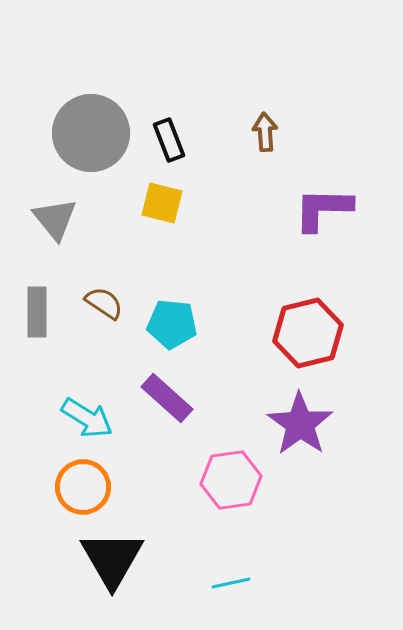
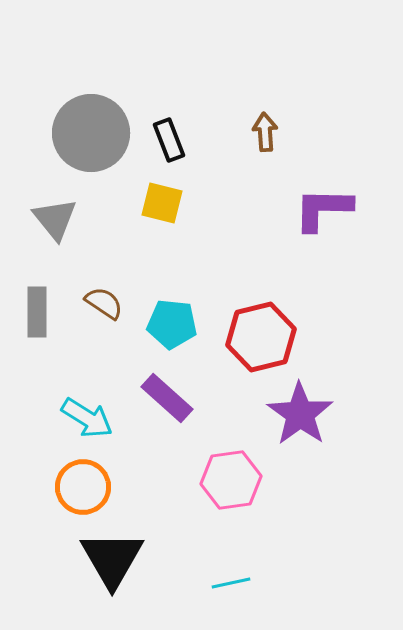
red hexagon: moved 47 px left, 4 px down
purple star: moved 10 px up
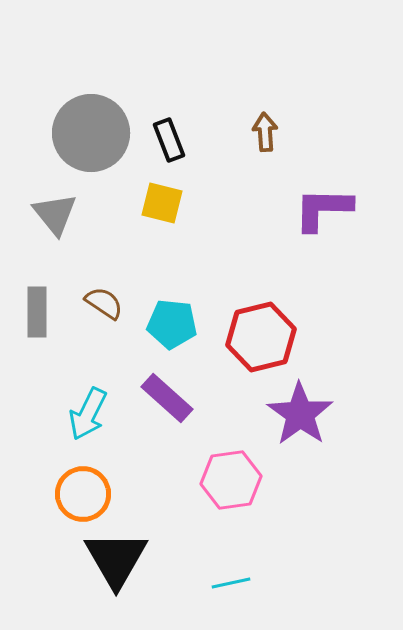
gray triangle: moved 5 px up
cyan arrow: moved 1 px right, 4 px up; rotated 84 degrees clockwise
orange circle: moved 7 px down
black triangle: moved 4 px right
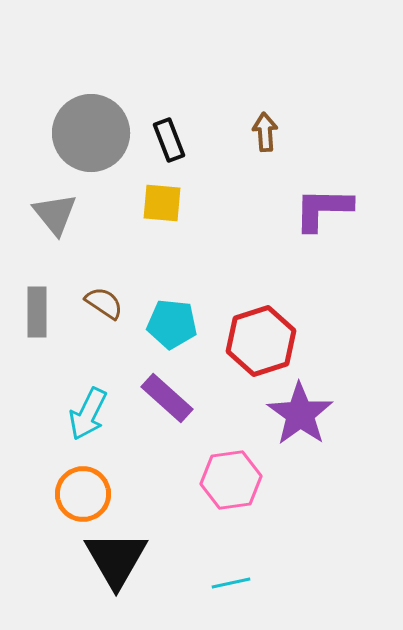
yellow square: rotated 9 degrees counterclockwise
red hexagon: moved 4 px down; rotated 4 degrees counterclockwise
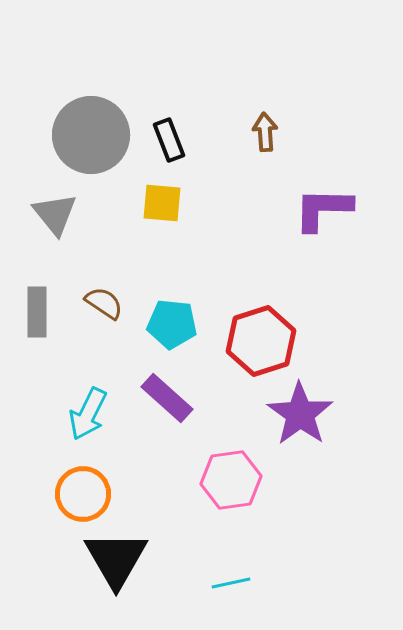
gray circle: moved 2 px down
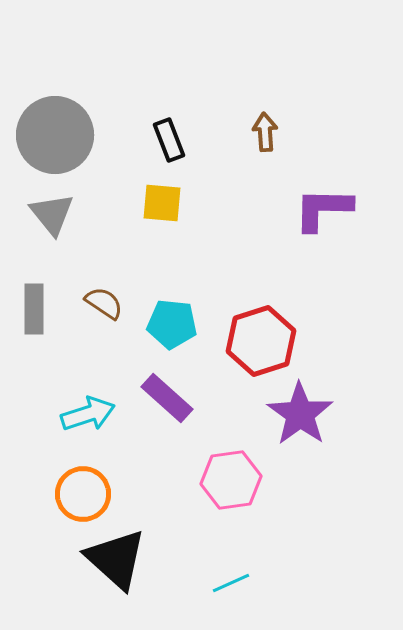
gray circle: moved 36 px left
gray triangle: moved 3 px left
gray rectangle: moved 3 px left, 3 px up
cyan arrow: rotated 134 degrees counterclockwise
black triangle: rotated 18 degrees counterclockwise
cyan line: rotated 12 degrees counterclockwise
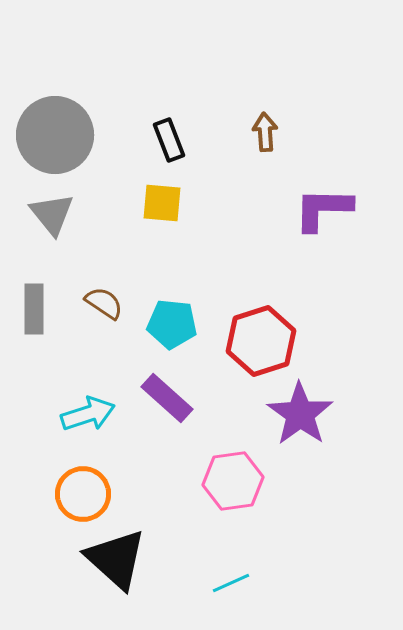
pink hexagon: moved 2 px right, 1 px down
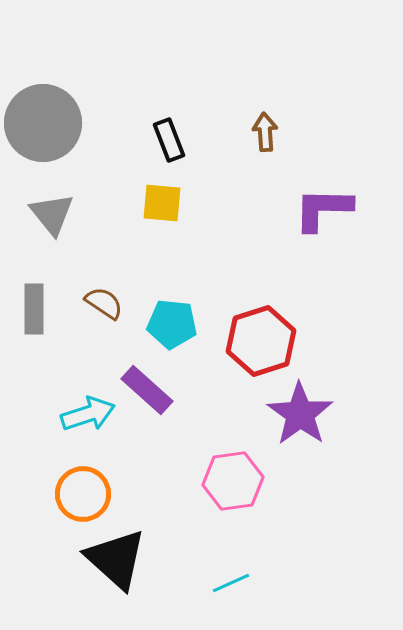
gray circle: moved 12 px left, 12 px up
purple rectangle: moved 20 px left, 8 px up
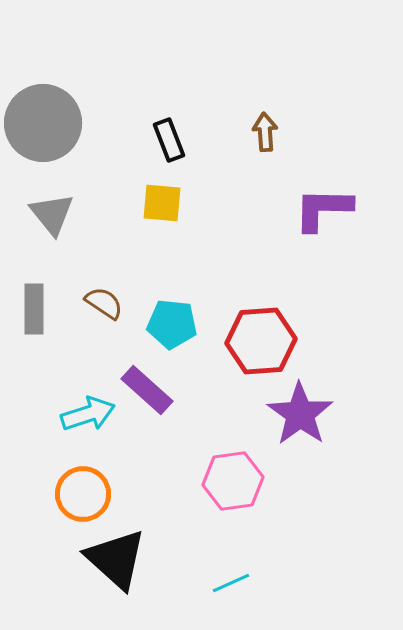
red hexagon: rotated 14 degrees clockwise
